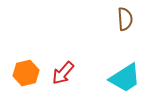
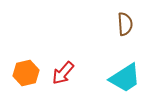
brown semicircle: moved 5 px down
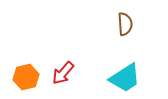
orange hexagon: moved 4 px down
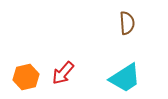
brown semicircle: moved 2 px right, 1 px up
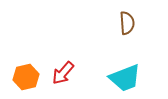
cyan trapezoid: rotated 12 degrees clockwise
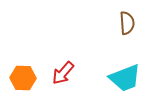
orange hexagon: moved 3 px left, 1 px down; rotated 15 degrees clockwise
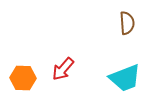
red arrow: moved 4 px up
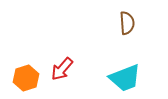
red arrow: moved 1 px left
orange hexagon: moved 3 px right; rotated 20 degrees counterclockwise
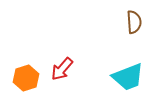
brown semicircle: moved 7 px right, 1 px up
cyan trapezoid: moved 3 px right, 1 px up
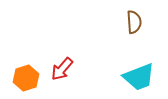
cyan trapezoid: moved 11 px right
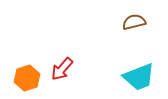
brown semicircle: rotated 100 degrees counterclockwise
orange hexagon: moved 1 px right
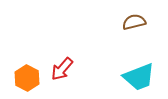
orange hexagon: rotated 15 degrees counterclockwise
